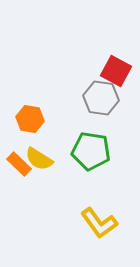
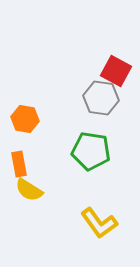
orange hexagon: moved 5 px left
yellow semicircle: moved 10 px left, 31 px down
orange rectangle: rotated 35 degrees clockwise
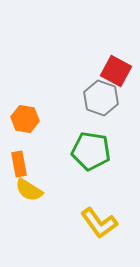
gray hexagon: rotated 12 degrees clockwise
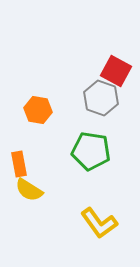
orange hexagon: moved 13 px right, 9 px up
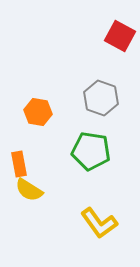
red square: moved 4 px right, 35 px up
orange hexagon: moved 2 px down
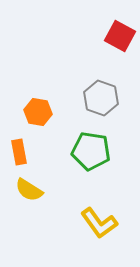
orange rectangle: moved 12 px up
